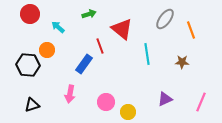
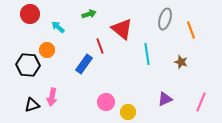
gray ellipse: rotated 20 degrees counterclockwise
brown star: moved 1 px left; rotated 16 degrees clockwise
pink arrow: moved 18 px left, 3 px down
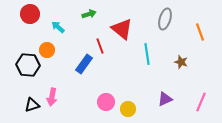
orange line: moved 9 px right, 2 px down
yellow circle: moved 3 px up
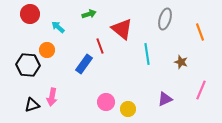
pink line: moved 12 px up
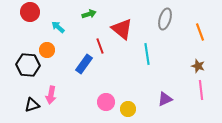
red circle: moved 2 px up
brown star: moved 17 px right, 4 px down
pink line: rotated 30 degrees counterclockwise
pink arrow: moved 1 px left, 2 px up
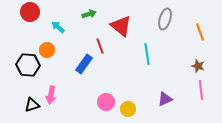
red triangle: moved 1 px left, 3 px up
